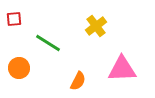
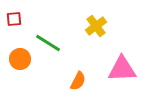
orange circle: moved 1 px right, 9 px up
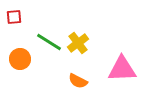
red square: moved 2 px up
yellow cross: moved 18 px left, 17 px down
green line: moved 1 px right, 1 px up
orange semicircle: rotated 90 degrees clockwise
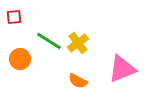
green line: moved 1 px up
pink triangle: rotated 20 degrees counterclockwise
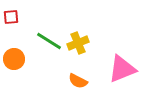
red square: moved 3 px left
yellow cross: rotated 15 degrees clockwise
orange circle: moved 6 px left
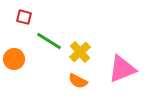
red square: moved 13 px right; rotated 21 degrees clockwise
yellow cross: moved 2 px right, 9 px down; rotated 20 degrees counterclockwise
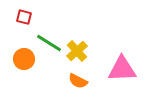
green line: moved 2 px down
yellow cross: moved 3 px left, 1 px up
orange circle: moved 10 px right
pink triangle: rotated 20 degrees clockwise
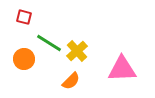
orange semicircle: moved 7 px left; rotated 72 degrees counterclockwise
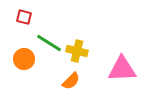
yellow cross: rotated 35 degrees counterclockwise
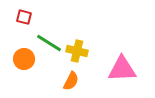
orange semicircle: rotated 18 degrees counterclockwise
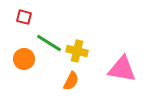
pink triangle: rotated 12 degrees clockwise
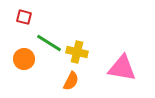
yellow cross: moved 1 px down
pink triangle: moved 1 px up
